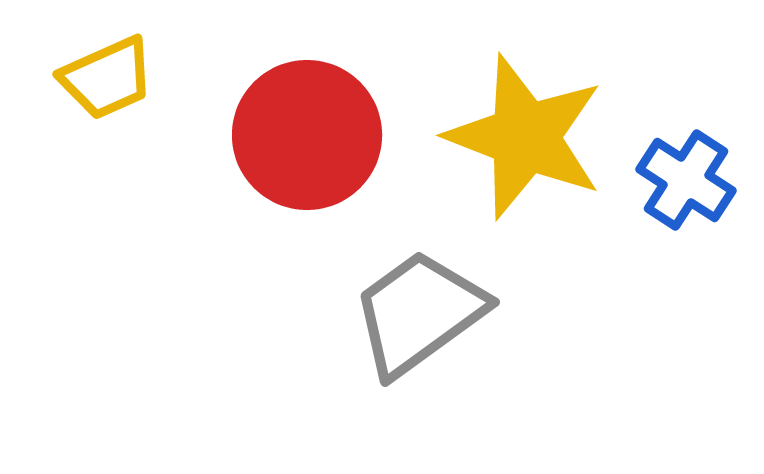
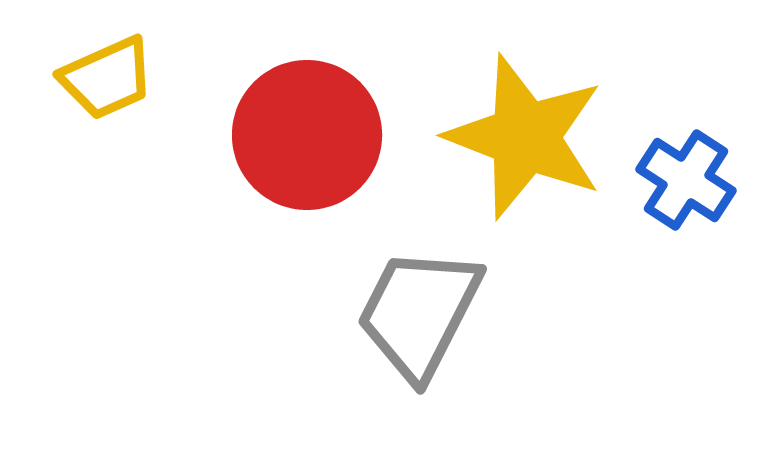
gray trapezoid: rotated 27 degrees counterclockwise
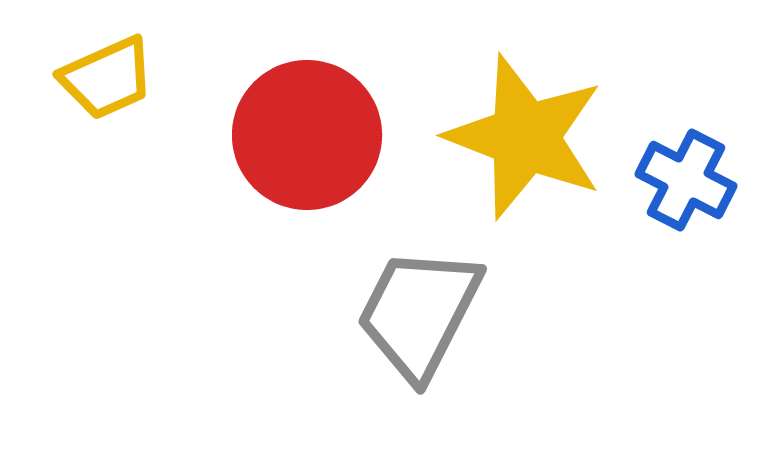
blue cross: rotated 6 degrees counterclockwise
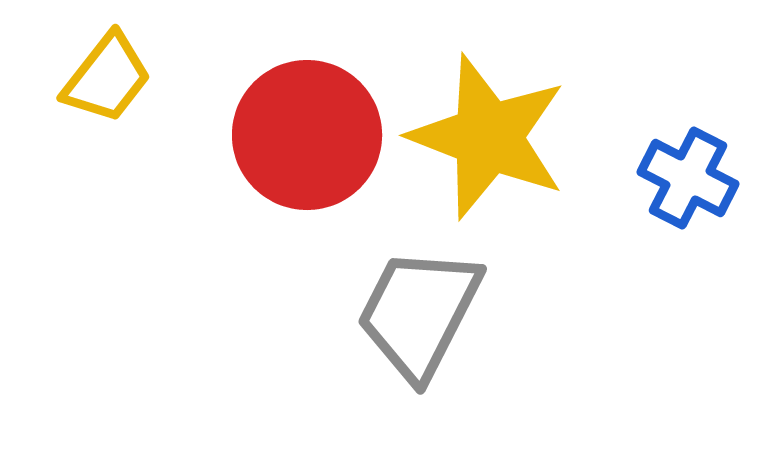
yellow trapezoid: rotated 28 degrees counterclockwise
yellow star: moved 37 px left
blue cross: moved 2 px right, 2 px up
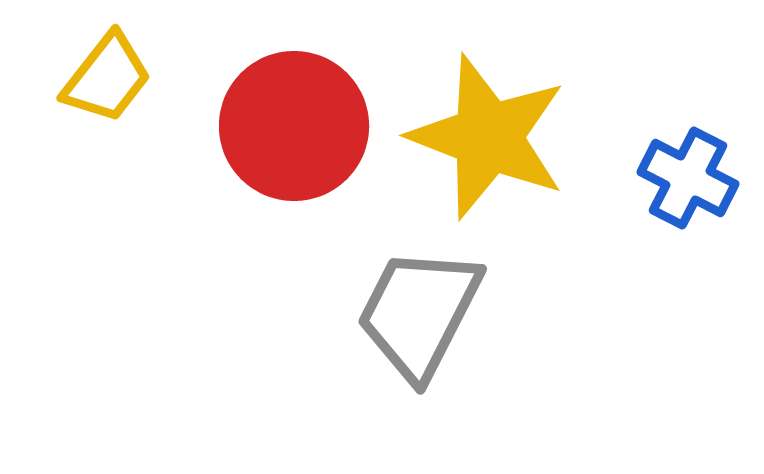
red circle: moved 13 px left, 9 px up
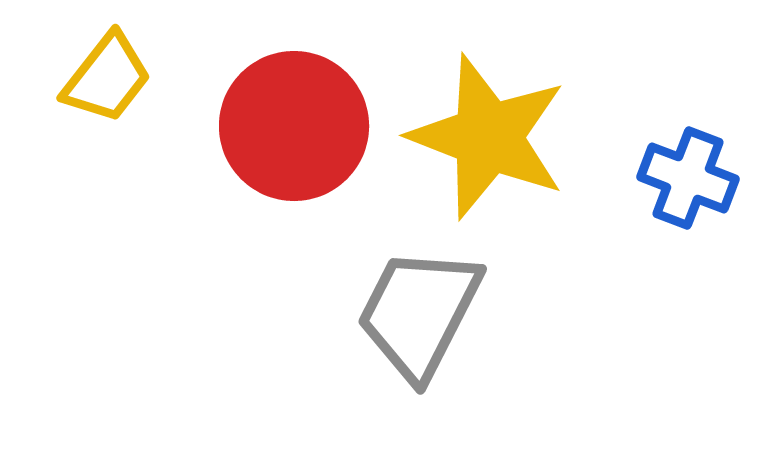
blue cross: rotated 6 degrees counterclockwise
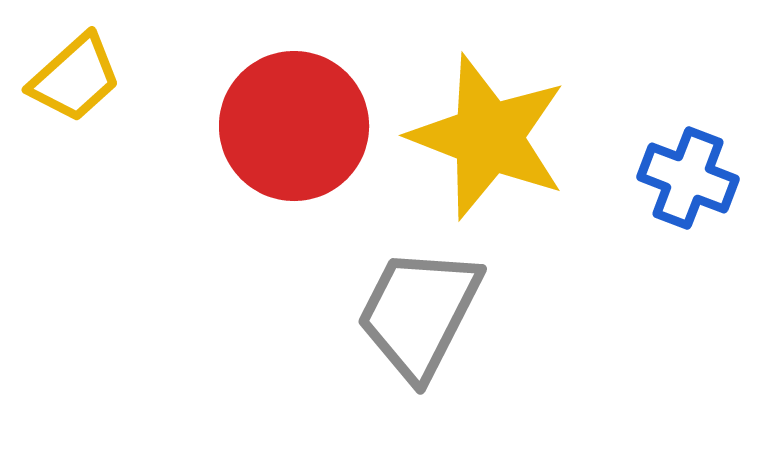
yellow trapezoid: moved 32 px left; rotated 10 degrees clockwise
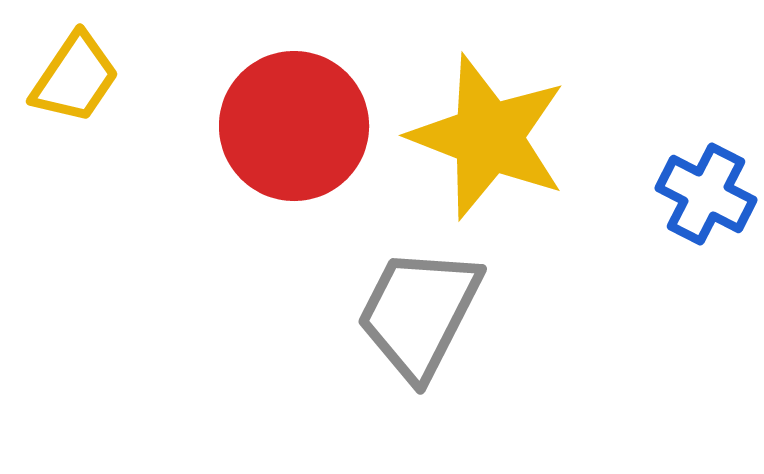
yellow trapezoid: rotated 14 degrees counterclockwise
blue cross: moved 18 px right, 16 px down; rotated 6 degrees clockwise
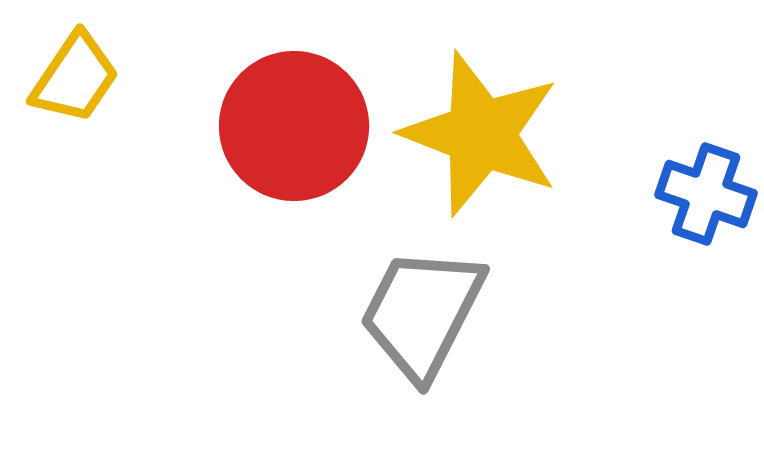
yellow star: moved 7 px left, 3 px up
blue cross: rotated 8 degrees counterclockwise
gray trapezoid: moved 3 px right
